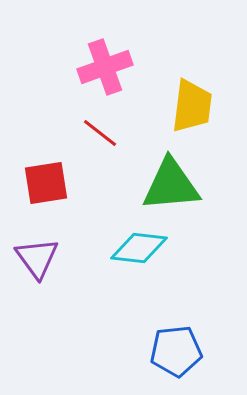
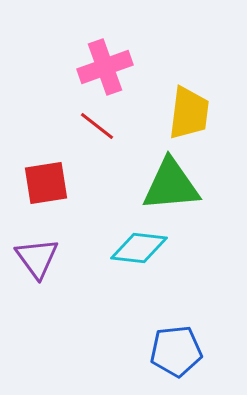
yellow trapezoid: moved 3 px left, 7 px down
red line: moved 3 px left, 7 px up
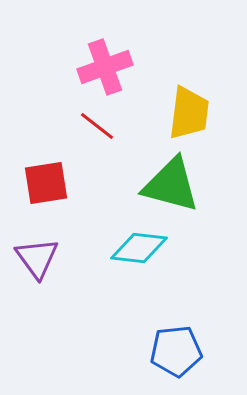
green triangle: rotated 20 degrees clockwise
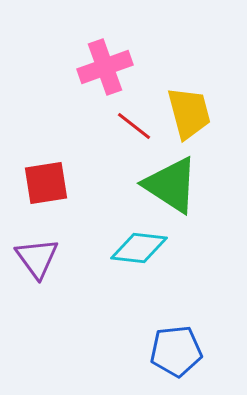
yellow trapezoid: rotated 22 degrees counterclockwise
red line: moved 37 px right
green triangle: rotated 18 degrees clockwise
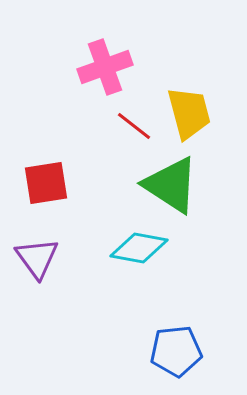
cyan diamond: rotated 4 degrees clockwise
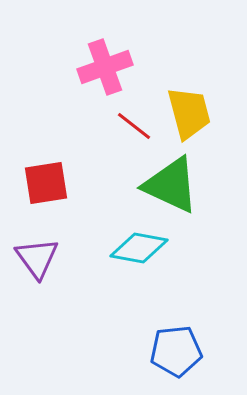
green triangle: rotated 8 degrees counterclockwise
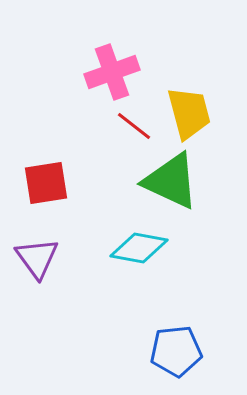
pink cross: moved 7 px right, 5 px down
green triangle: moved 4 px up
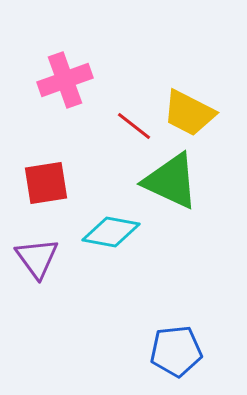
pink cross: moved 47 px left, 8 px down
yellow trapezoid: rotated 132 degrees clockwise
cyan diamond: moved 28 px left, 16 px up
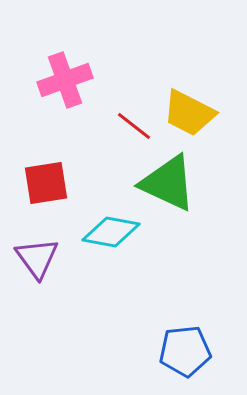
green triangle: moved 3 px left, 2 px down
blue pentagon: moved 9 px right
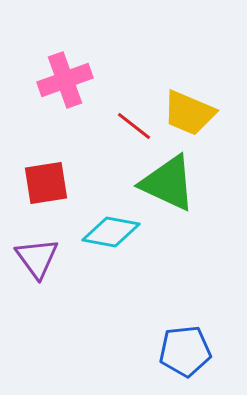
yellow trapezoid: rotated 4 degrees counterclockwise
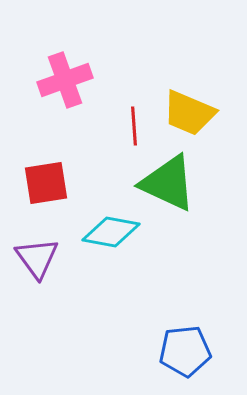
red line: rotated 48 degrees clockwise
